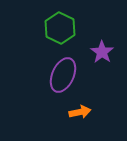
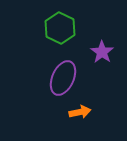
purple ellipse: moved 3 px down
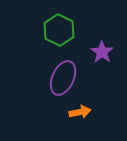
green hexagon: moved 1 px left, 2 px down
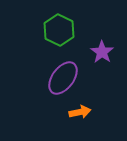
purple ellipse: rotated 12 degrees clockwise
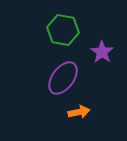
green hexagon: moved 4 px right; rotated 16 degrees counterclockwise
orange arrow: moved 1 px left
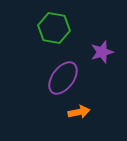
green hexagon: moved 9 px left, 2 px up
purple star: rotated 20 degrees clockwise
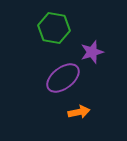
purple star: moved 10 px left
purple ellipse: rotated 16 degrees clockwise
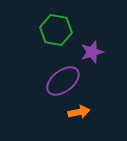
green hexagon: moved 2 px right, 2 px down
purple ellipse: moved 3 px down
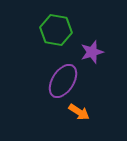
purple ellipse: rotated 20 degrees counterclockwise
orange arrow: rotated 45 degrees clockwise
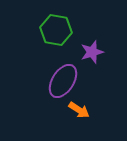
orange arrow: moved 2 px up
